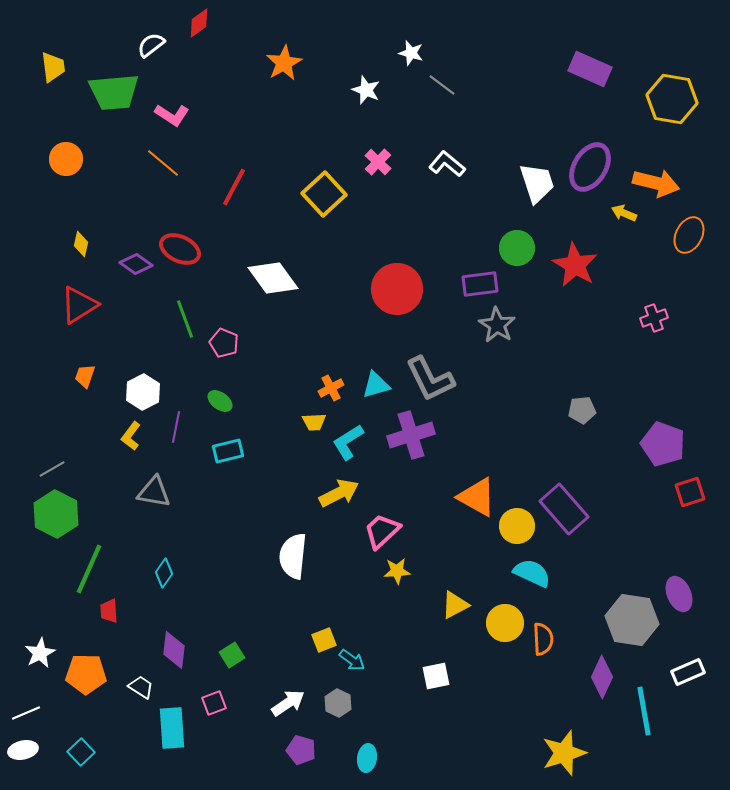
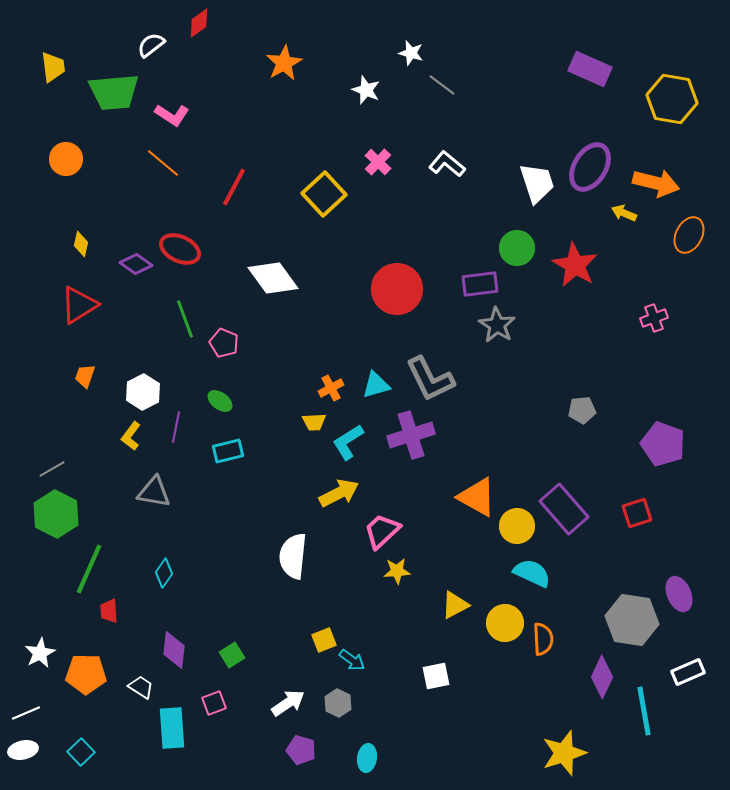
red square at (690, 492): moved 53 px left, 21 px down
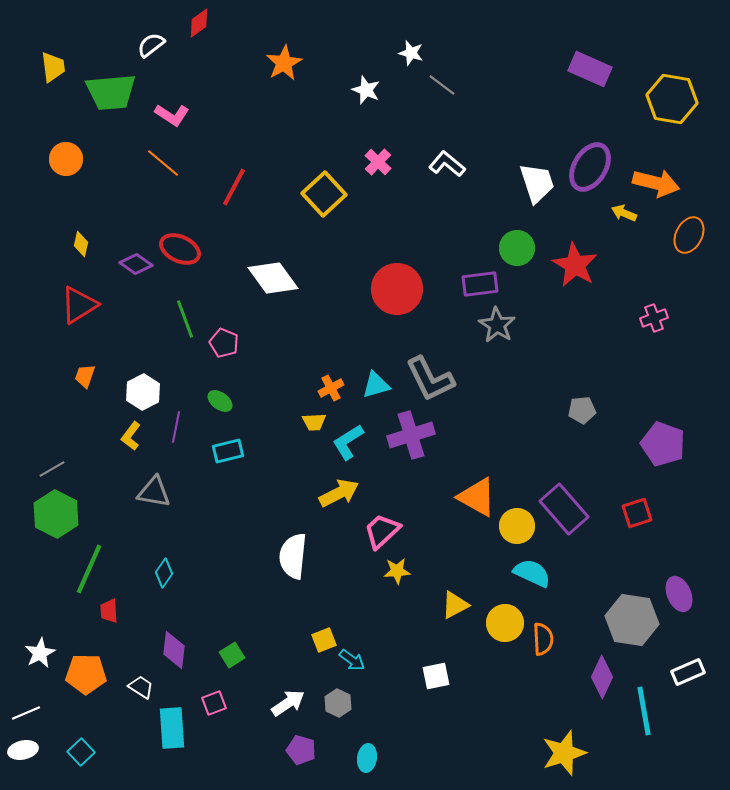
green trapezoid at (114, 92): moved 3 px left
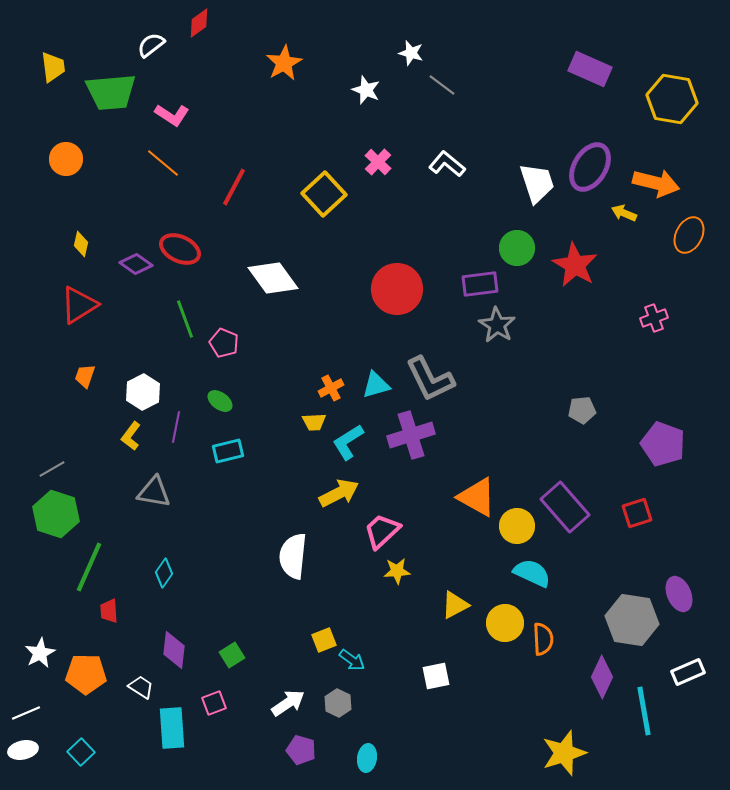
purple rectangle at (564, 509): moved 1 px right, 2 px up
green hexagon at (56, 514): rotated 9 degrees counterclockwise
green line at (89, 569): moved 2 px up
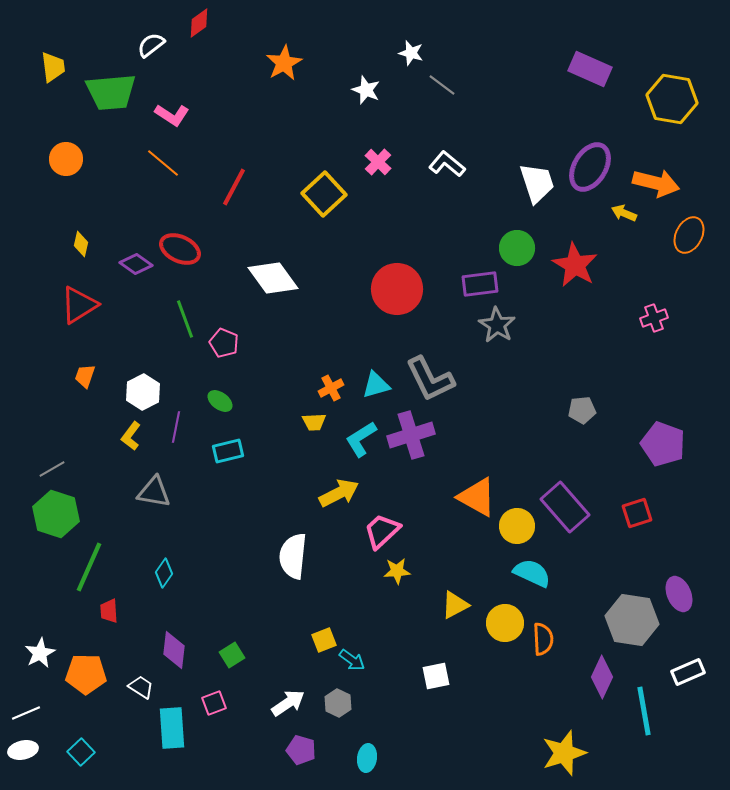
cyan L-shape at (348, 442): moved 13 px right, 3 px up
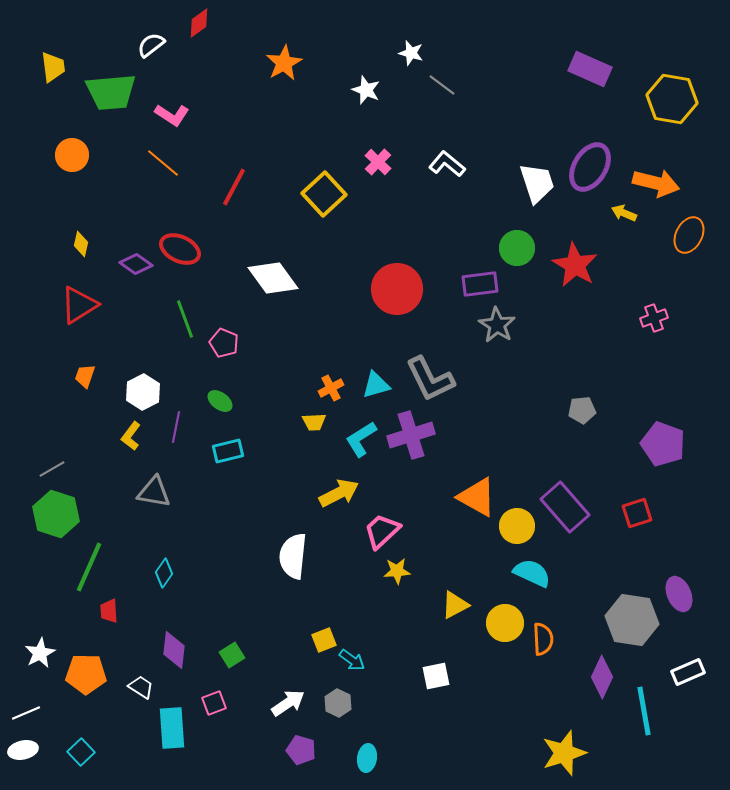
orange circle at (66, 159): moved 6 px right, 4 px up
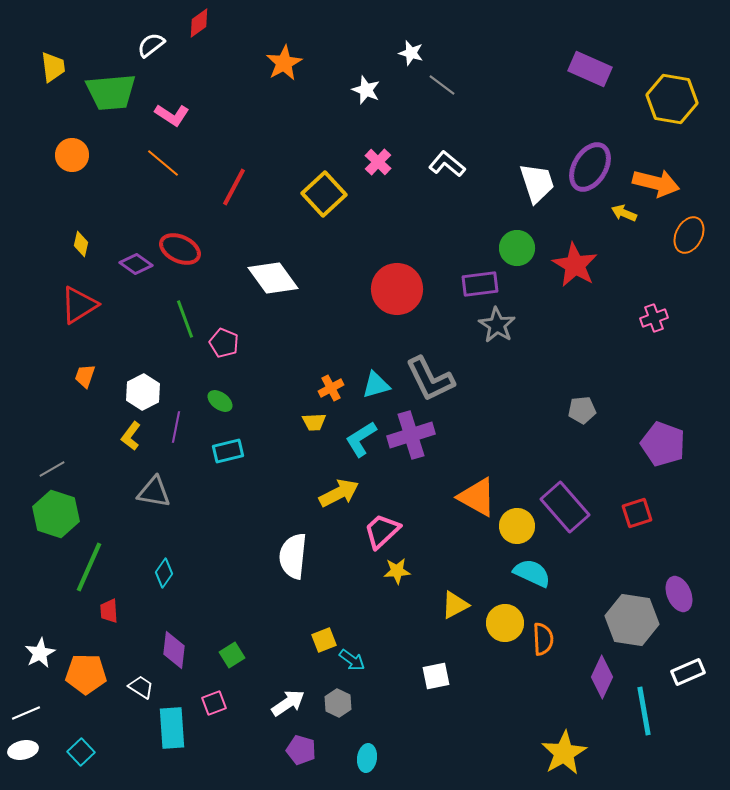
yellow star at (564, 753): rotated 12 degrees counterclockwise
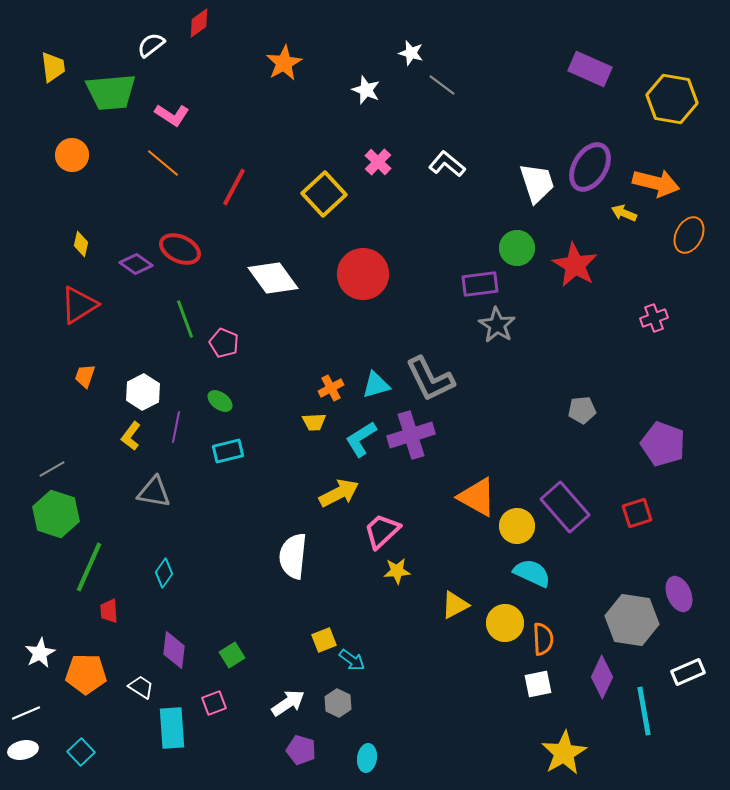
red circle at (397, 289): moved 34 px left, 15 px up
white square at (436, 676): moved 102 px right, 8 px down
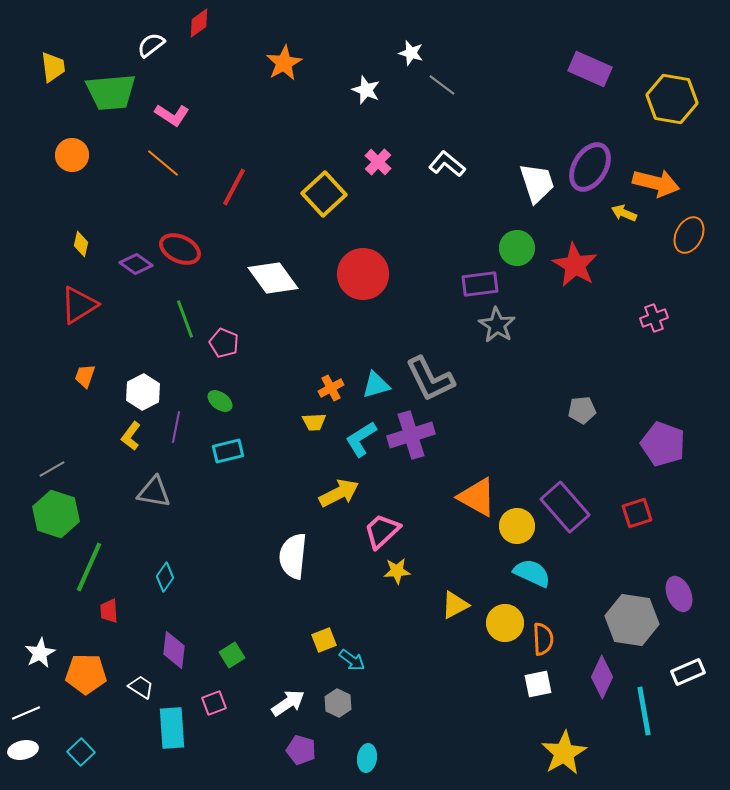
cyan diamond at (164, 573): moved 1 px right, 4 px down
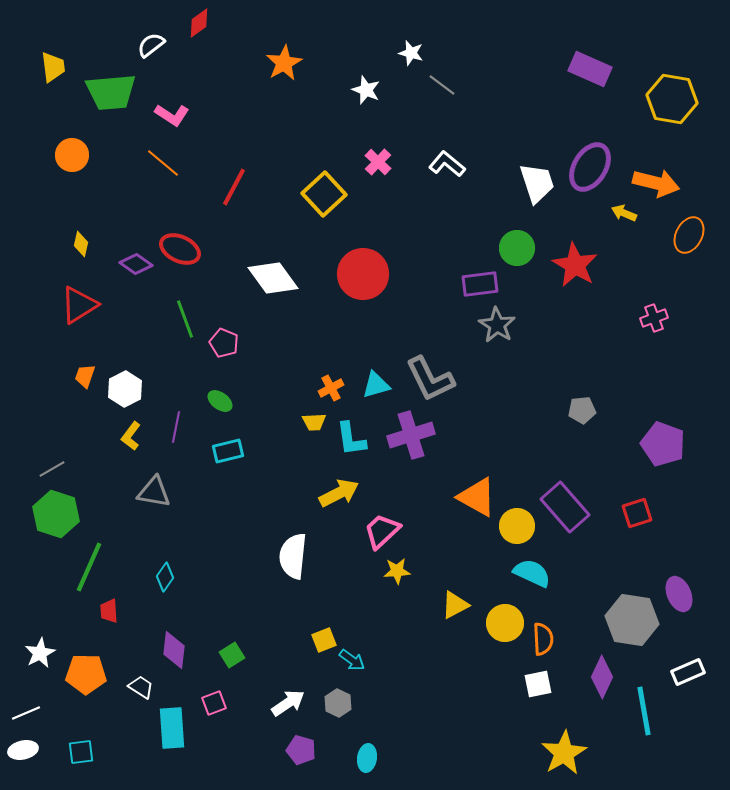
white hexagon at (143, 392): moved 18 px left, 3 px up
cyan L-shape at (361, 439): moved 10 px left; rotated 66 degrees counterclockwise
cyan square at (81, 752): rotated 36 degrees clockwise
